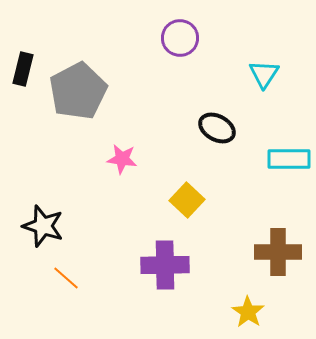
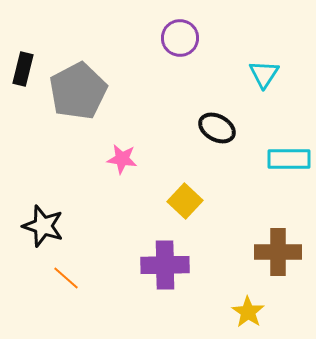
yellow square: moved 2 px left, 1 px down
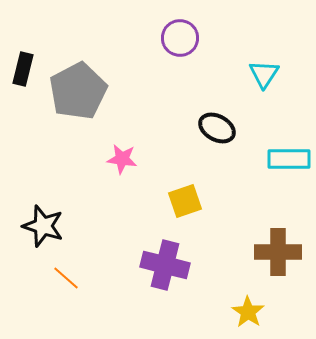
yellow square: rotated 28 degrees clockwise
purple cross: rotated 15 degrees clockwise
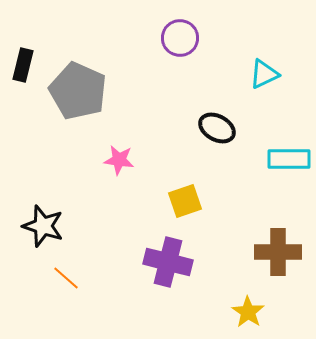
black rectangle: moved 4 px up
cyan triangle: rotated 32 degrees clockwise
gray pentagon: rotated 20 degrees counterclockwise
pink star: moved 3 px left, 1 px down
purple cross: moved 3 px right, 3 px up
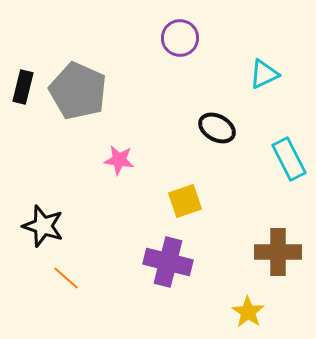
black rectangle: moved 22 px down
cyan rectangle: rotated 63 degrees clockwise
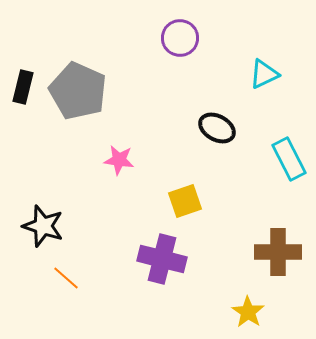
purple cross: moved 6 px left, 3 px up
